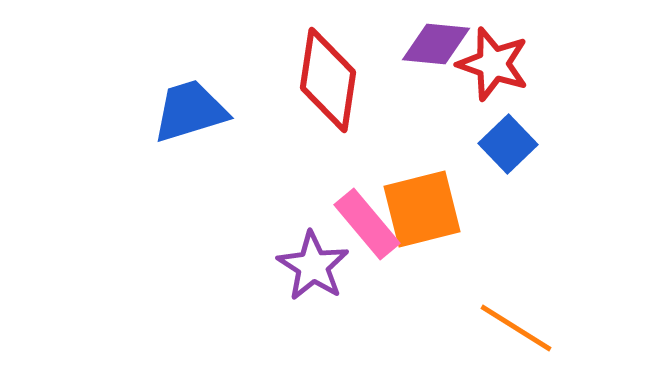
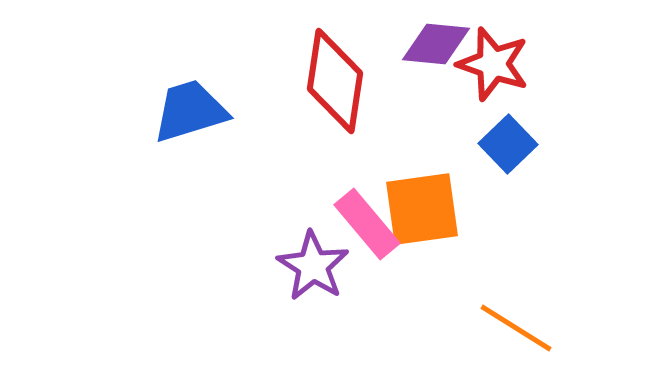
red diamond: moved 7 px right, 1 px down
orange square: rotated 6 degrees clockwise
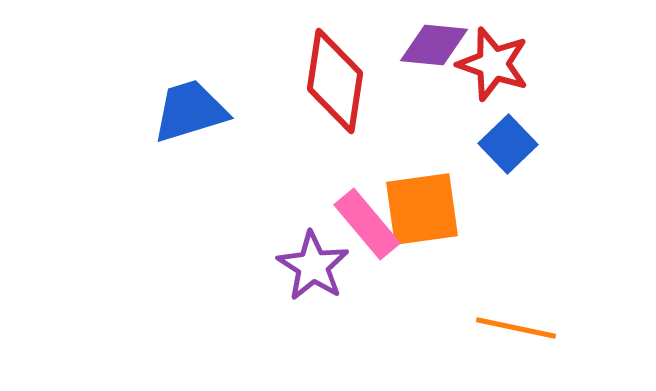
purple diamond: moved 2 px left, 1 px down
orange line: rotated 20 degrees counterclockwise
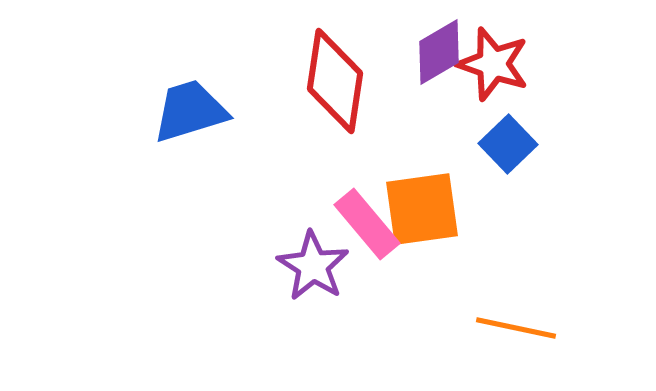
purple diamond: moved 5 px right, 7 px down; rotated 36 degrees counterclockwise
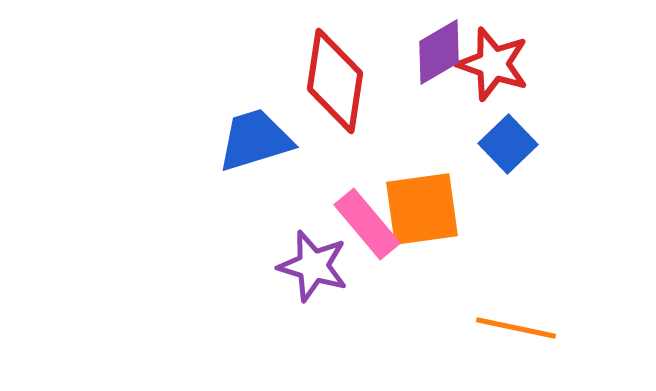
blue trapezoid: moved 65 px right, 29 px down
purple star: rotated 16 degrees counterclockwise
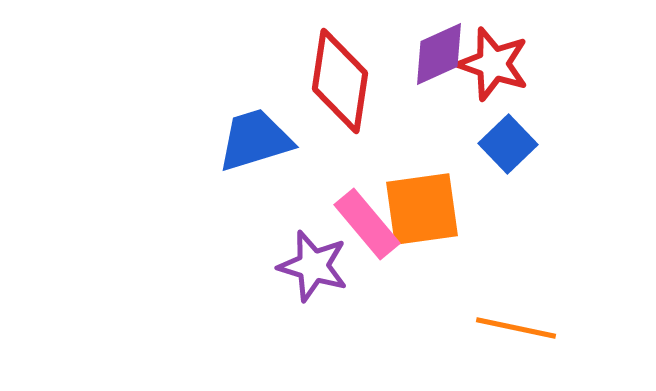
purple diamond: moved 2 px down; rotated 6 degrees clockwise
red diamond: moved 5 px right
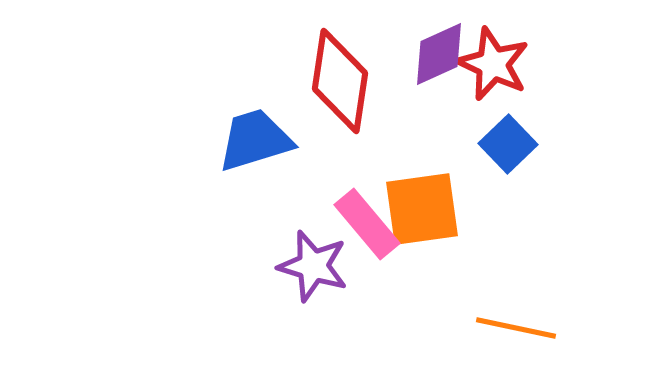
red star: rotated 6 degrees clockwise
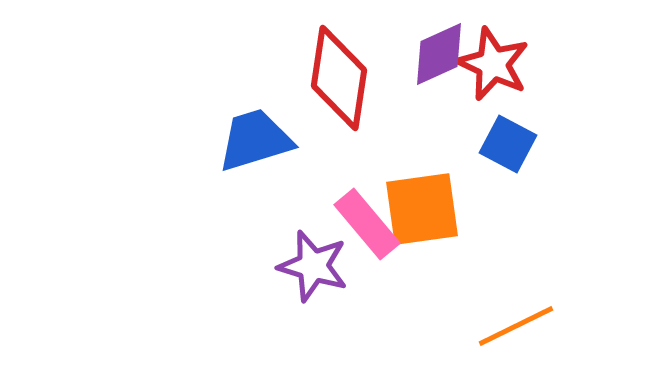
red diamond: moved 1 px left, 3 px up
blue square: rotated 18 degrees counterclockwise
orange line: moved 2 px up; rotated 38 degrees counterclockwise
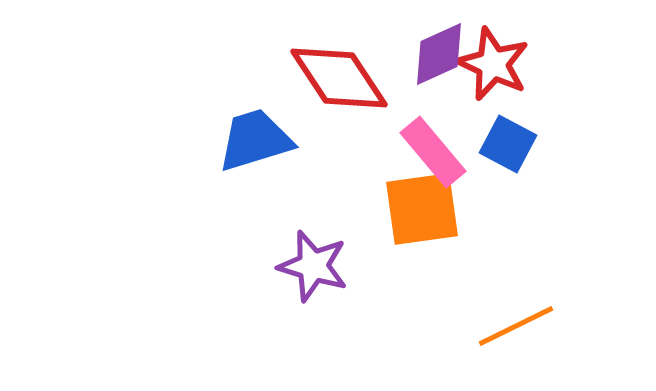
red diamond: rotated 42 degrees counterclockwise
pink rectangle: moved 66 px right, 72 px up
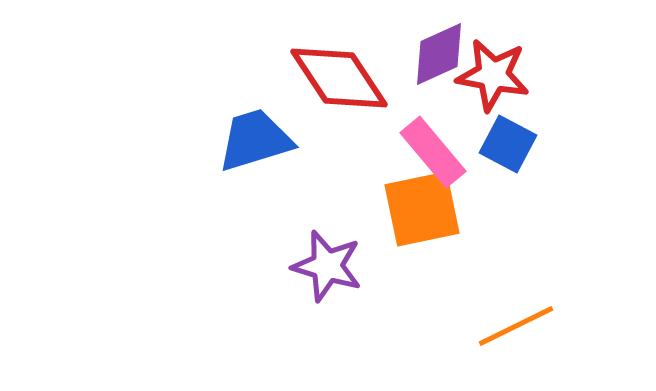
red star: moved 11 px down; rotated 14 degrees counterclockwise
orange square: rotated 4 degrees counterclockwise
purple star: moved 14 px right
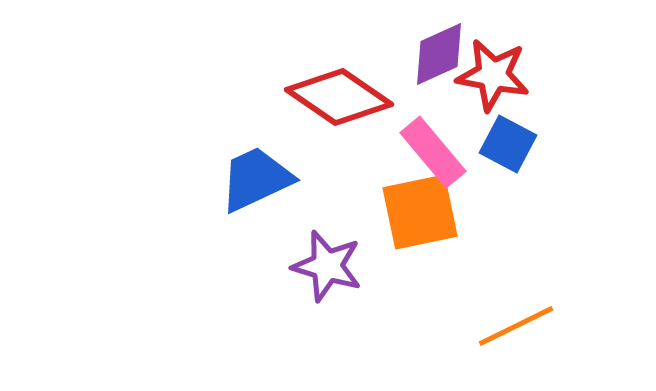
red diamond: moved 19 px down; rotated 22 degrees counterclockwise
blue trapezoid: moved 1 px right, 39 px down; rotated 8 degrees counterclockwise
orange square: moved 2 px left, 3 px down
